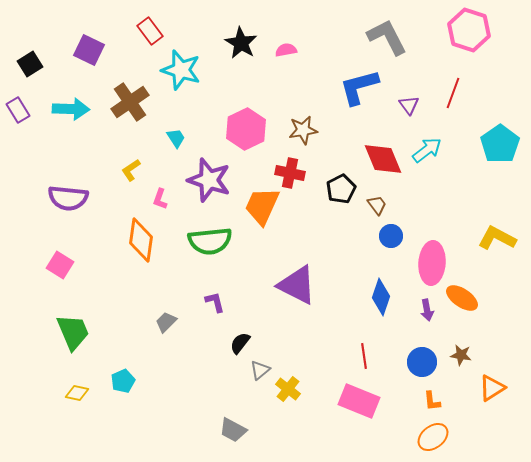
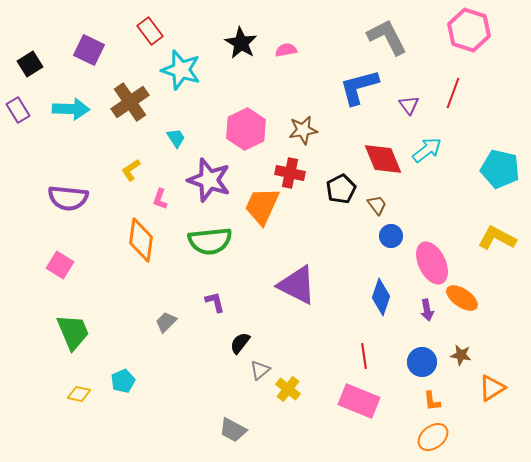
cyan pentagon at (500, 144): moved 25 px down; rotated 24 degrees counterclockwise
pink ellipse at (432, 263): rotated 30 degrees counterclockwise
yellow diamond at (77, 393): moved 2 px right, 1 px down
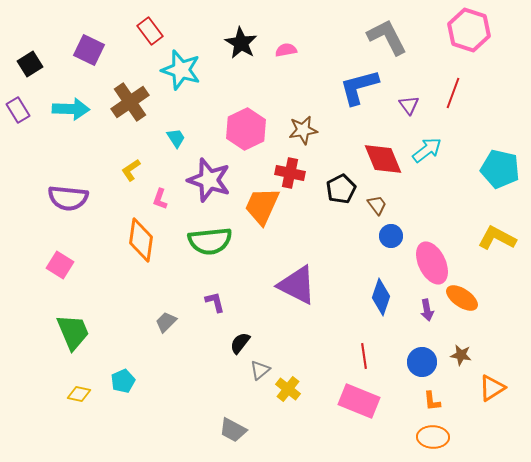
orange ellipse at (433, 437): rotated 40 degrees clockwise
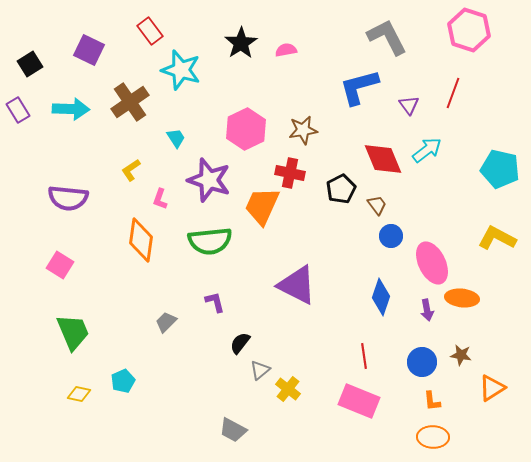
black star at (241, 43): rotated 8 degrees clockwise
orange ellipse at (462, 298): rotated 28 degrees counterclockwise
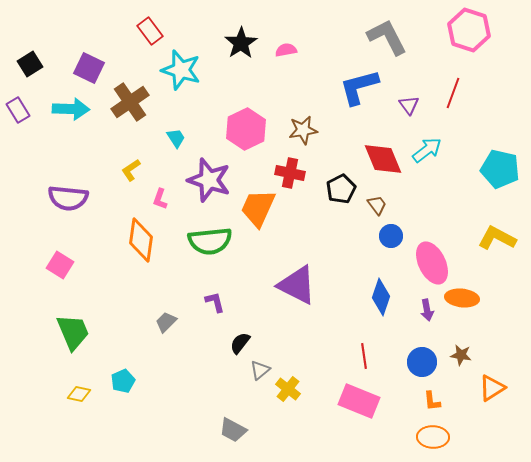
purple square at (89, 50): moved 18 px down
orange trapezoid at (262, 206): moved 4 px left, 2 px down
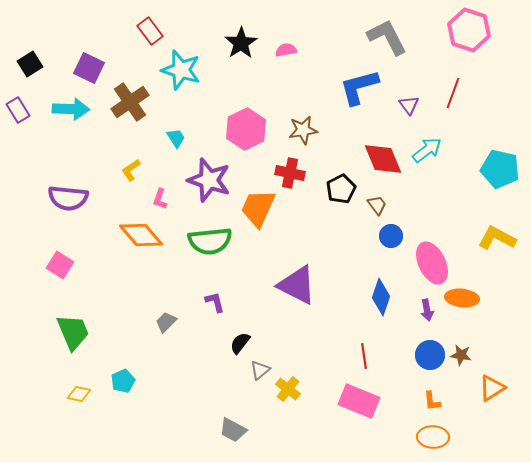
orange diamond at (141, 240): moved 5 px up; rotated 48 degrees counterclockwise
blue circle at (422, 362): moved 8 px right, 7 px up
